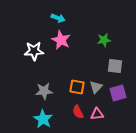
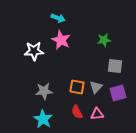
red semicircle: moved 1 px left
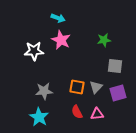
cyan star: moved 4 px left, 2 px up
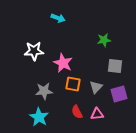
pink star: moved 2 px right, 23 px down
orange square: moved 4 px left, 3 px up
purple square: moved 1 px right, 1 px down
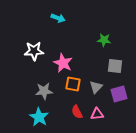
green star: rotated 16 degrees clockwise
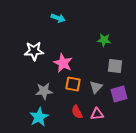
cyan star: rotated 12 degrees clockwise
